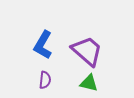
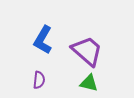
blue L-shape: moved 5 px up
purple semicircle: moved 6 px left
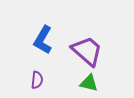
purple semicircle: moved 2 px left
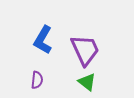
purple trapezoid: moved 2 px left, 1 px up; rotated 24 degrees clockwise
green triangle: moved 2 px left, 1 px up; rotated 24 degrees clockwise
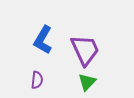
green triangle: rotated 36 degrees clockwise
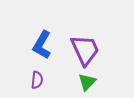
blue L-shape: moved 1 px left, 5 px down
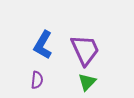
blue L-shape: moved 1 px right
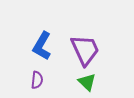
blue L-shape: moved 1 px left, 1 px down
green triangle: rotated 30 degrees counterclockwise
